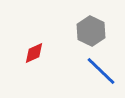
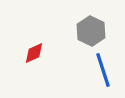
blue line: moved 2 px right, 1 px up; rotated 28 degrees clockwise
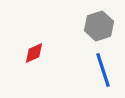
gray hexagon: moved 8 px right, 5 px up; rotated 16 degrees clockwise
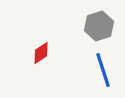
red diamond: moved 7 px right; rotated 10 degrees counterclockwise
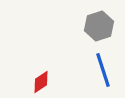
red diamond: moved 29 px down
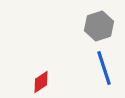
blue line: moved 1 px right, 2 px up
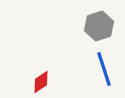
blue line: moved 1 px down
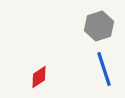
red diamond: moved 2 px left, 5 px up
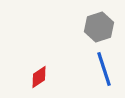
gray hexagon: moved 1 px down
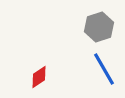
blue line: rotated 12 degrees counterclockwise
